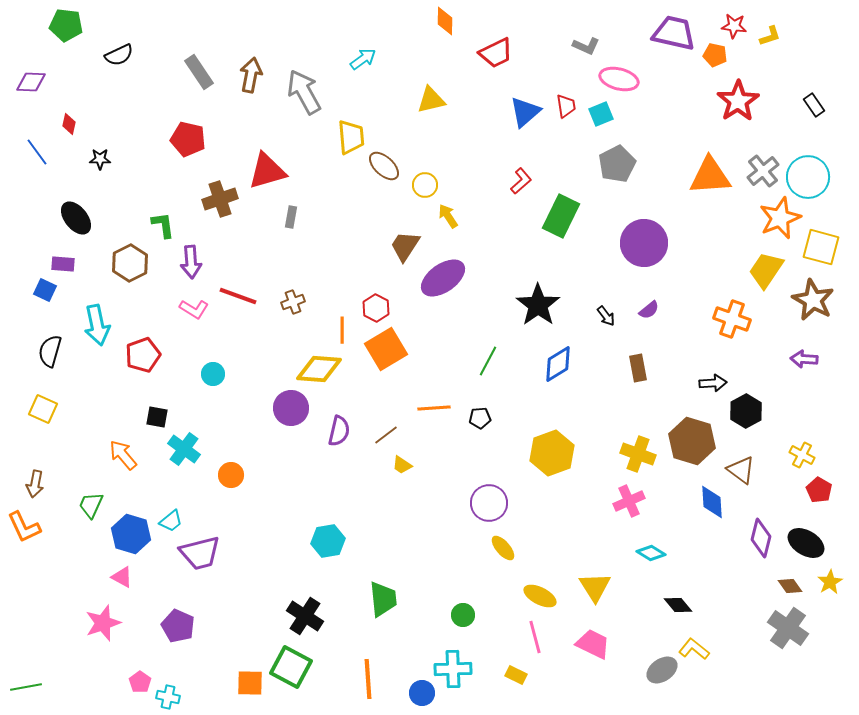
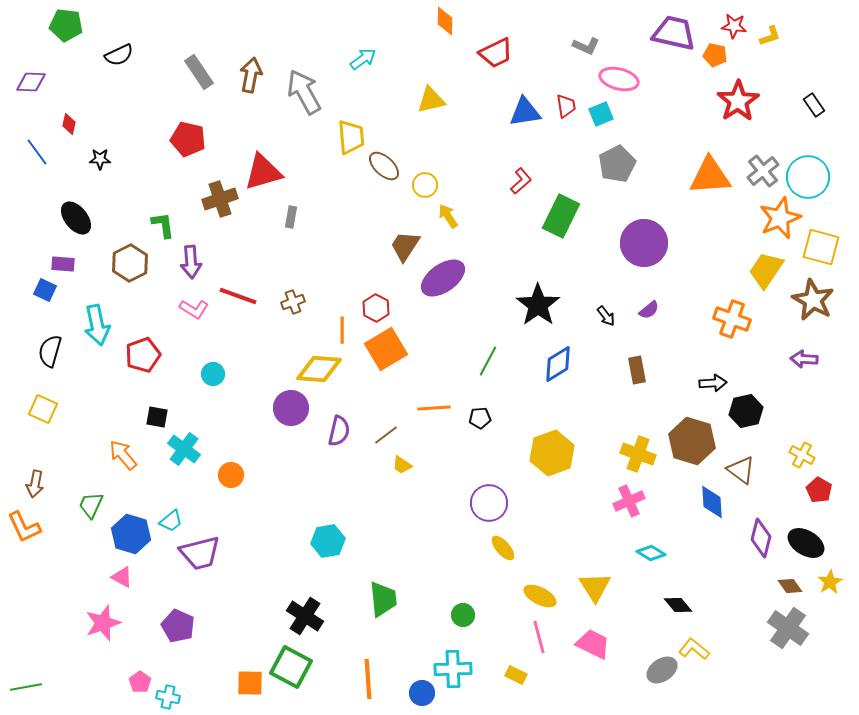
blue triangle at (525, 112): rotated 32 degrees clockwise
red triangle at (267, 171): moved 4 px left, 1 px down
brown rectangle at (638, 368): moved 1 px left, 2 px down
black hexagon at (746, 411): rotated 16 degrees clockwise
pink line at (535, 637): moved 4 px right
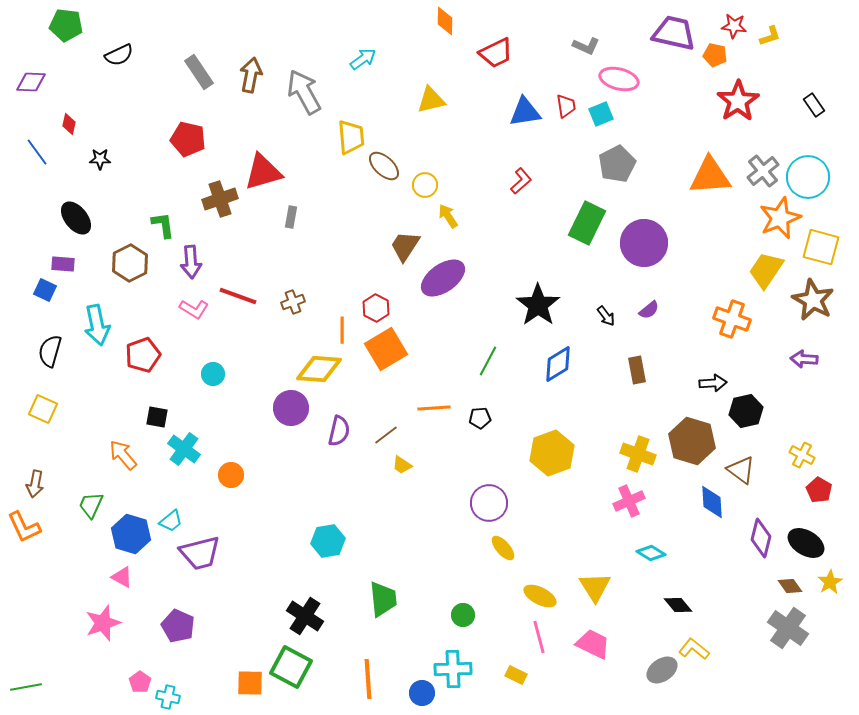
green rectangle at (561, 216): moved 26 px right, 7 px down
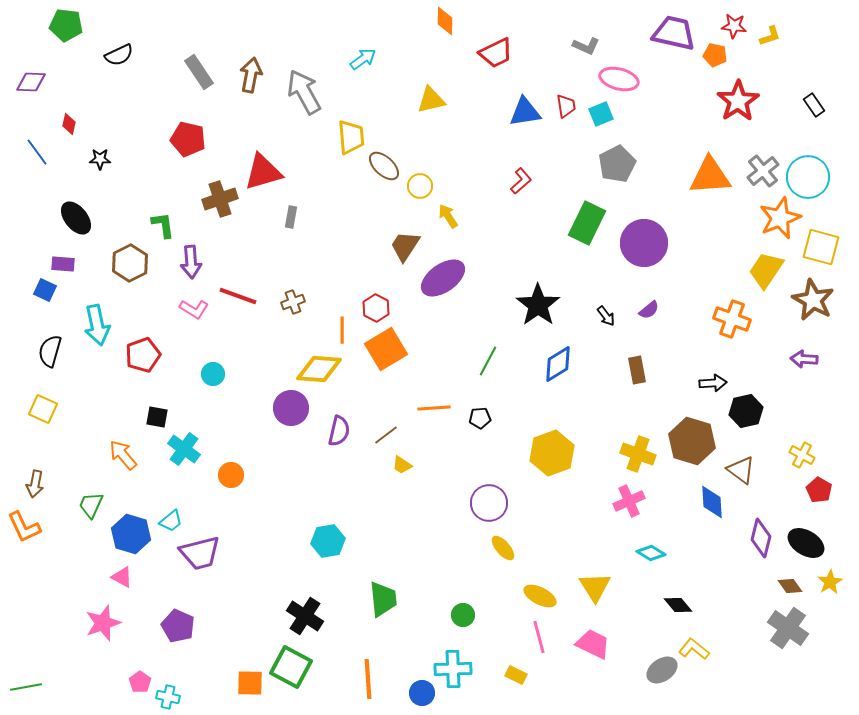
yellow circle at (425, 185): moved 5 px left, 1 px down
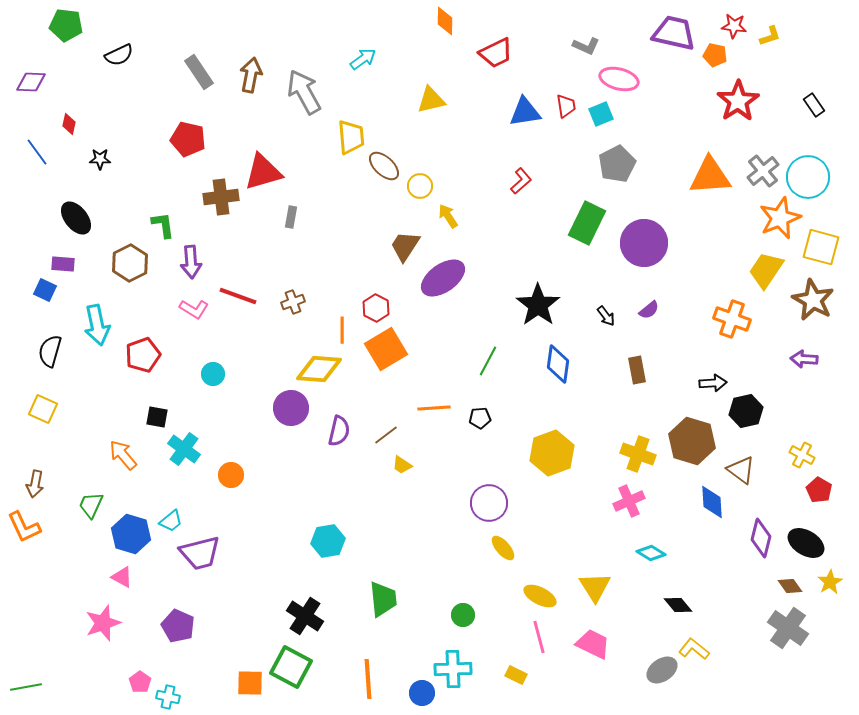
brown cross at (220, 199): moved 1 px right, 2 px up; rotated 12 degrees clockwise
blue diamond at (558, 364): rotated 51 degrees counterclockwise
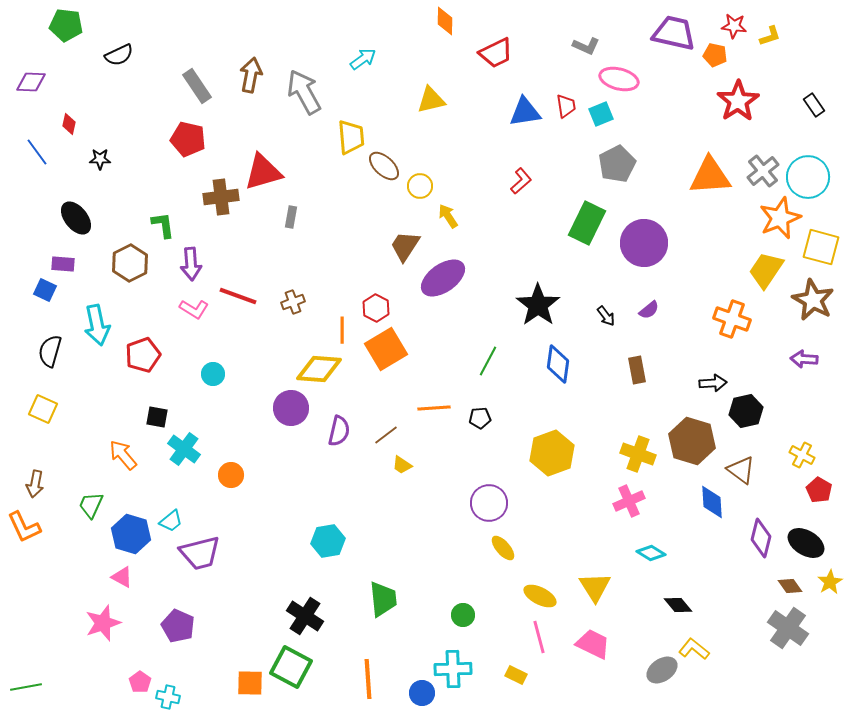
gray rectangle at (199, 72): moved 2 px left, 14 px down
purple arrow at (191, 262): moved 2 px down
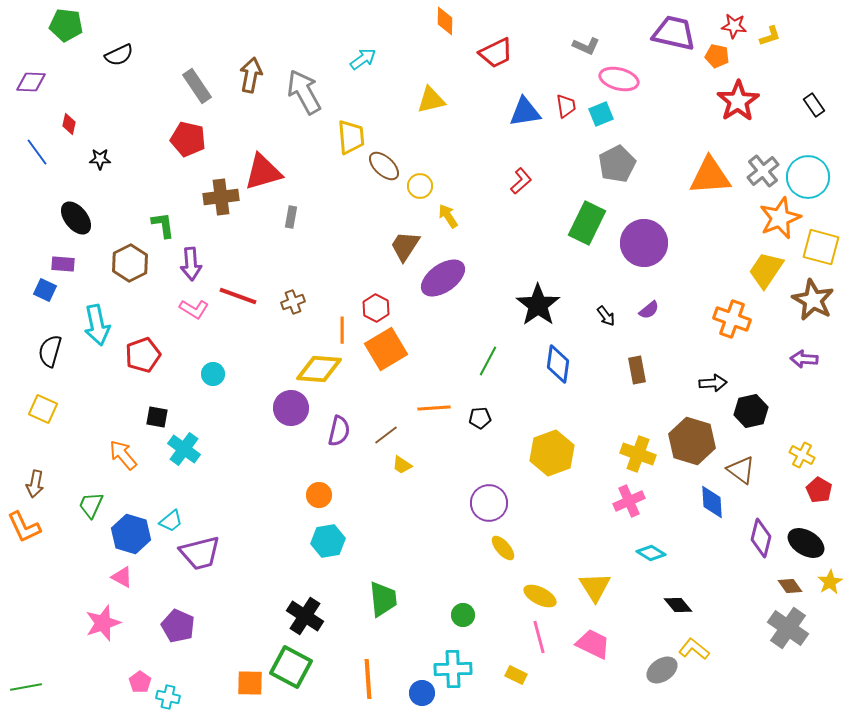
orange pentagon at (715, 55): moved 2 px right, 1 px down
black hexagon at (746, 411): moved 5 px right
orange circle at (231, 475): moved 88 px right, 20 px down
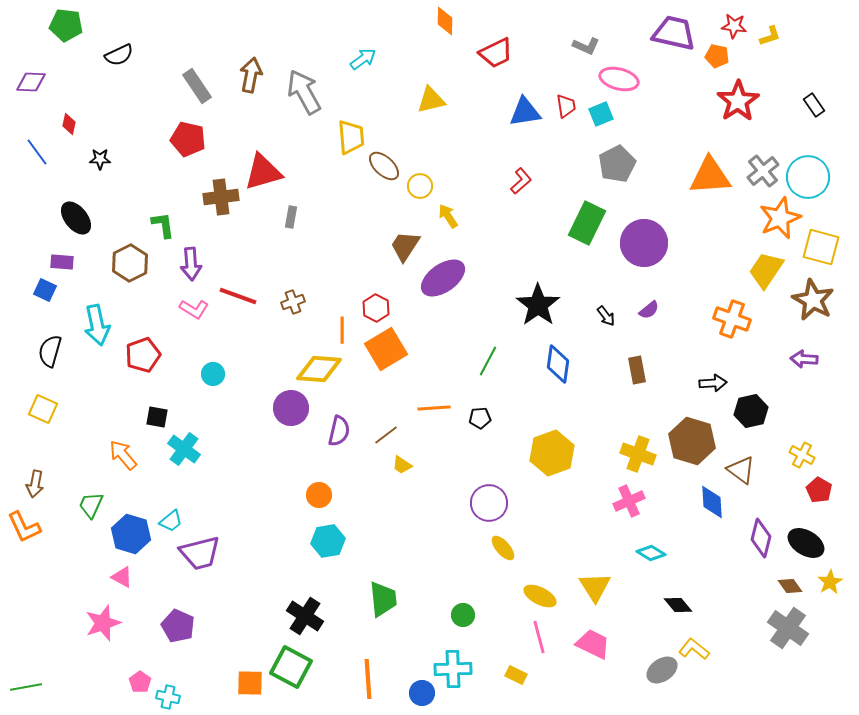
purple rectangle at (63, 264): moved 1 px left, 2 px up
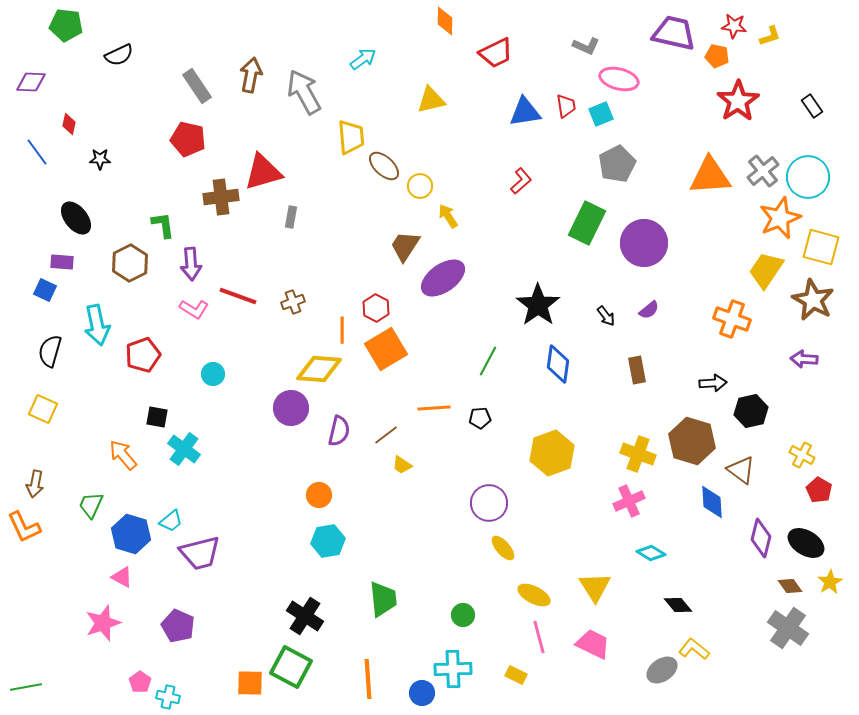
black rectangle at (814, 105): moved 2 px left, 1 px down
yellow ellipse at (540, 596): moved 6 px left, 1 px up
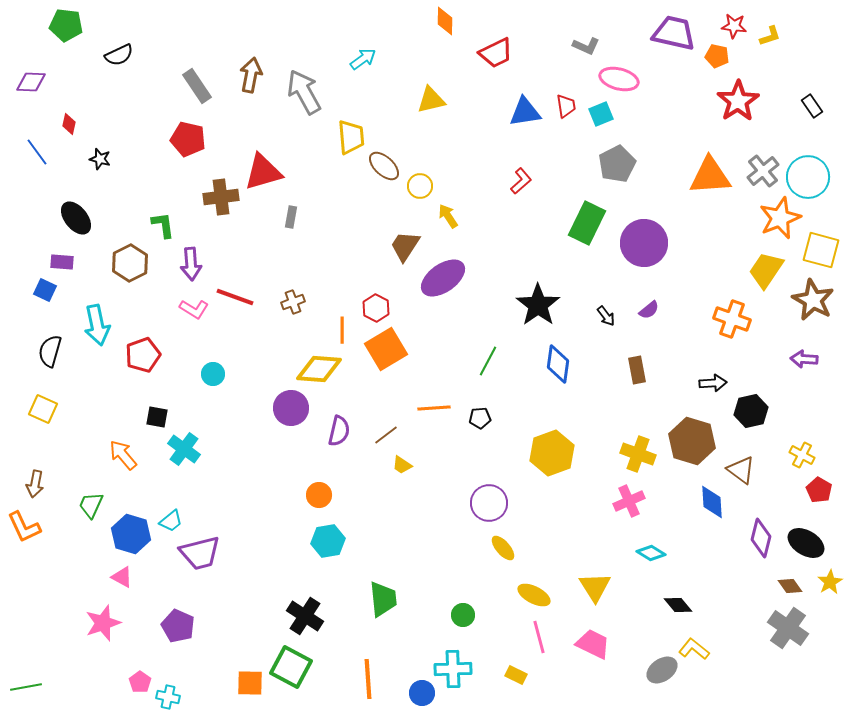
black star at (100, 159): rotated 15 degrees clockwise
yellow square at (821, 247): moved 3 px down
red line at (238, 296): moved 3 px left, 1 px down
